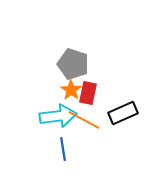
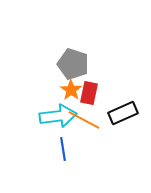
red rectangle: moved 1 px right
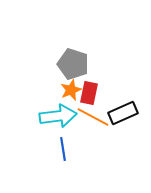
orange star: rotated 15 degrees clockwise
orange line: moved 9 px right, 3 px up
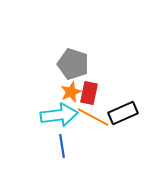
orange star: moved 2 px down
cyan arrow: moved 1 px right, 1 px up
blue line: moved 1 px left, 3 px up
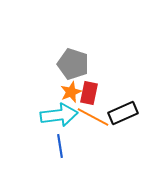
blue line: moved 2 px left
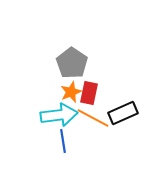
gray pentagon: moved 1 px left, 1 px up; rotated 16 degrees clockwise
orange line: moved 1 px down
blue line: moved 3 px right, 5 px up
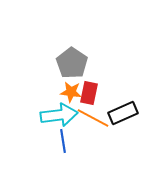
orange star: rotated 30 degrees clockwise
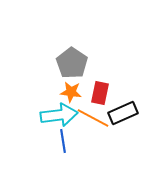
red rectangle: moved 11 px right
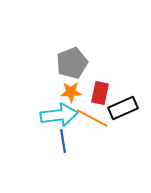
gray pentagon: rotated 16 degrees clockwise
orange star: rotated 10 degrees counterclockwise
black rectangle: moved 5 px up
orange line: moved 1 px left
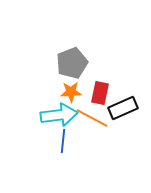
blue line: rotated 15 degrees clockwise
